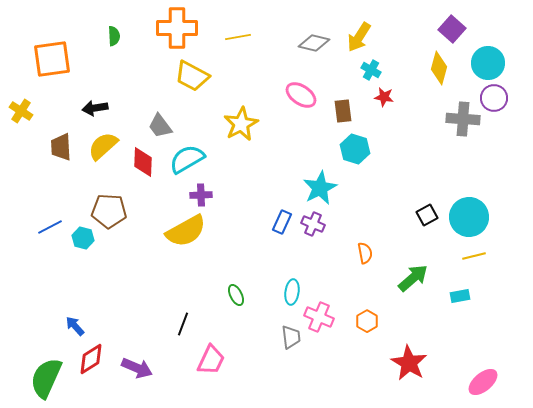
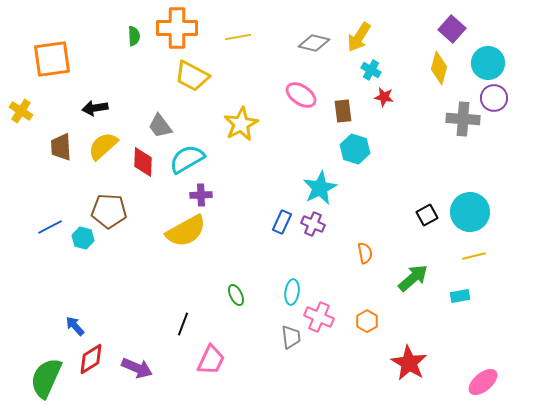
green semicircle at (114, 36): moved 20 px right
cyan circle at (469, 217): moved 1 px right, 5 px up
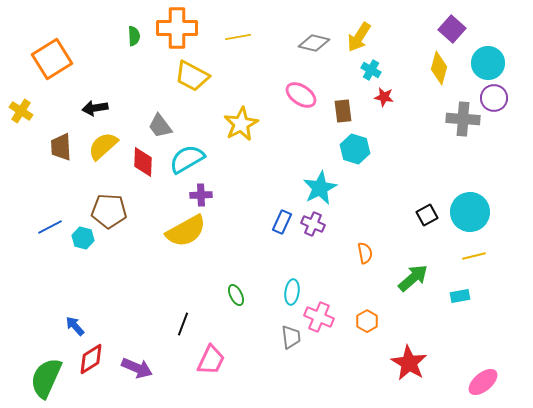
orange square at (52, 59): rotated 24 degrees counterclockwise
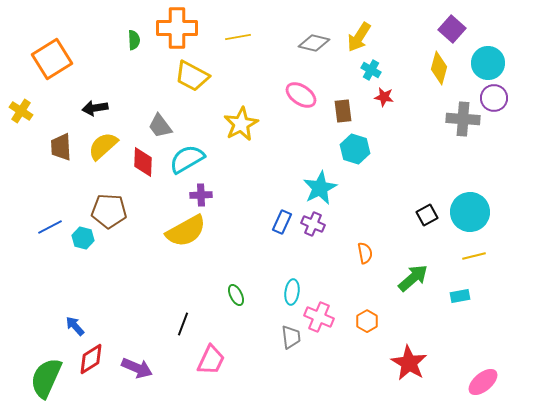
green semicircle at (134, 36): moved 4 px down
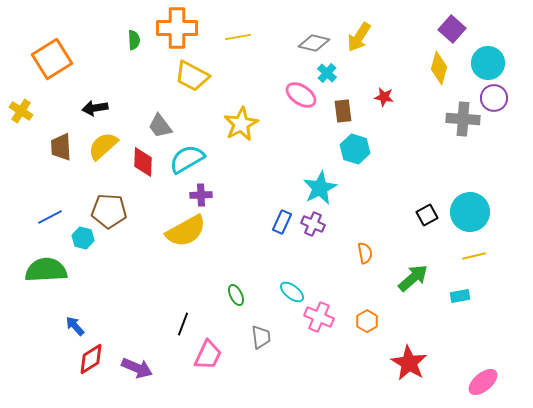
cyan cross at (371, 70): moved 44 px left, 3 px down; rotated 12 degrees clockwise
blue line at (50, 227): moved 10 px up
cyan ellipse at (292, 292): rotated 60 degrees counterclockwise
gray trapezoid at (291, 337): moved 30 px left
pink trapezoid at (211, 360): moved 3 px left, 5 px up
green semicircle at (46, 378): moved 108 px up; rotated 63 degrees clockwise
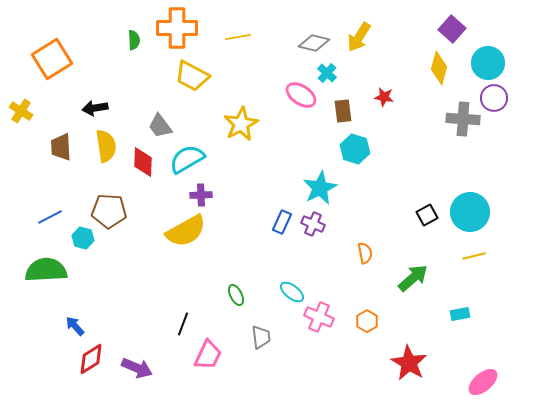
yellow semicircle at (103, 146): moved 3 px right; rotated 124 degrees clockwise
cyan rectangle at (460, 296): moved 18 px down
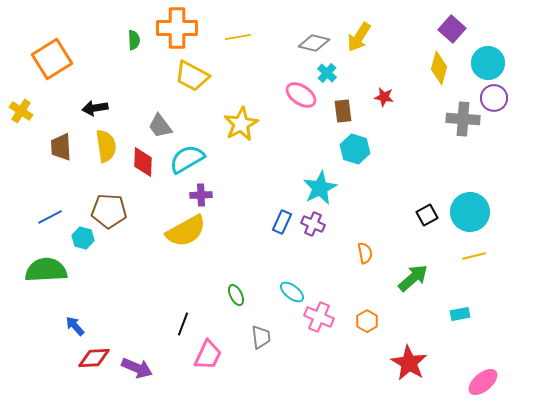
red diamond at (91, 359): moved 3 px right, 1 px up; rotated 28 degrees clockwise
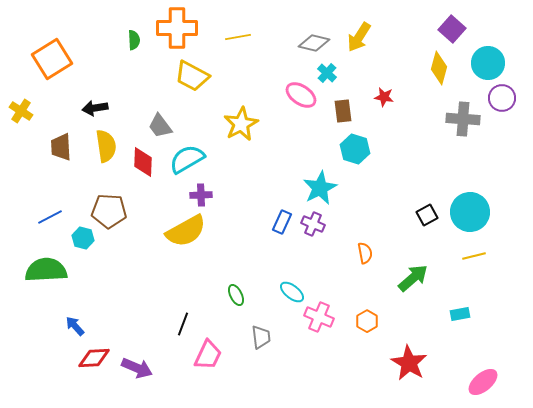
purple circle at (494, 98): moved 8 px right
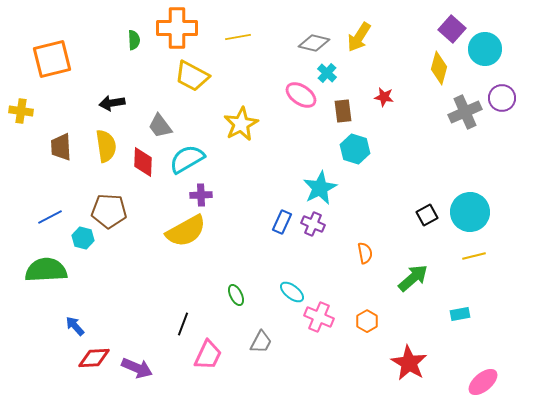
orange square at (52, 59): rotated 18 degrees clockwise
cyan circle at (488, 63): moved 3 px left, 14 px up
black arrow at (95, 108): moved 17 px right, 5 px up
yellow cross at (21, 111): rotated 25 degrees counterclockwise
gray cross at (463, 119): moved 2 px right, 7 px up; rotated 28 degrees counterclockwise
gray trapezoid at (261, 337): moved 5 px down; rotated 35 degrees clockwise
